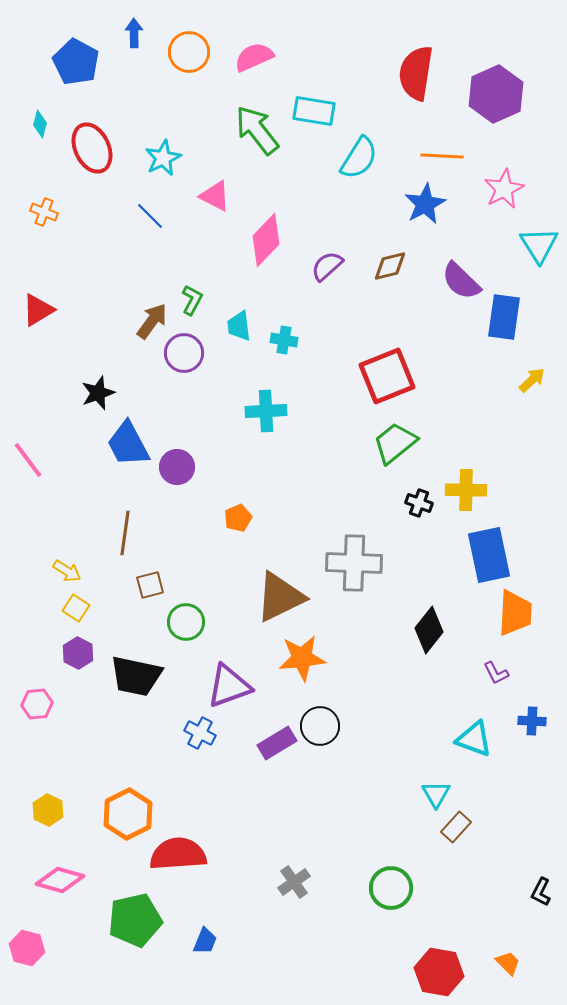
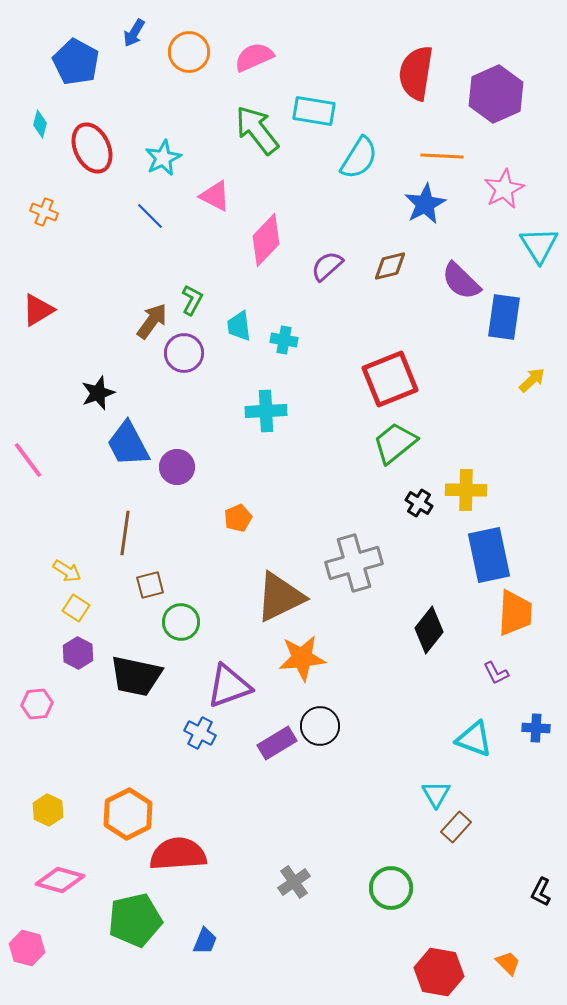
blue arrow at (134, 33): rotated 148 degrees counterclockwise
red square at (387, 376): moved 3 px right, 3 px down
black cross at (419, 503): rotated 12 degrees clockwise
gray cross at (354, 563): rotated 18 degrees counterclockwise
green circle at (186, 622): moved 5 px left
blue cross at (532, 721): moved 4 px right, 7 px down
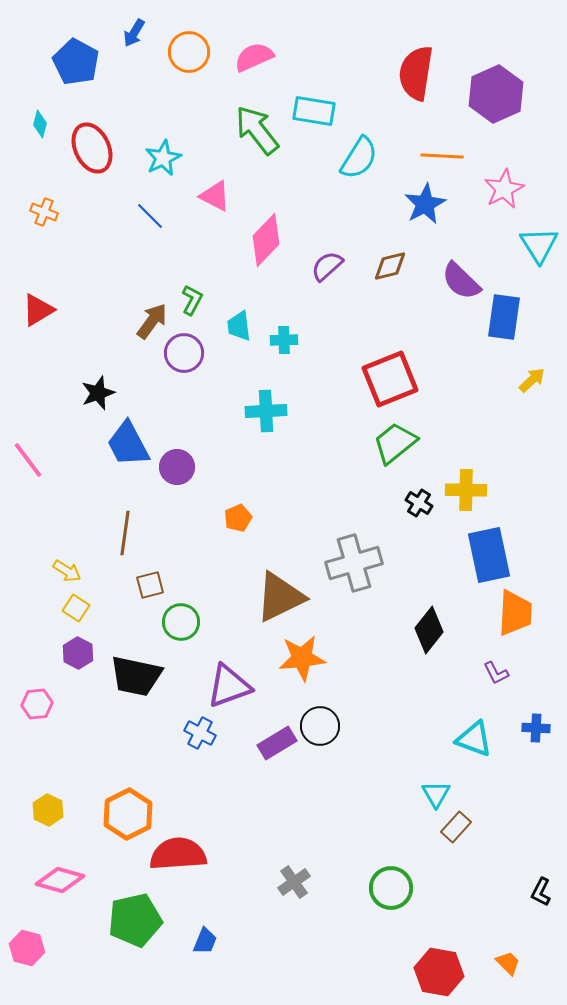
cyan cross at (284, 340): rotated 12 degrees counterclockwise
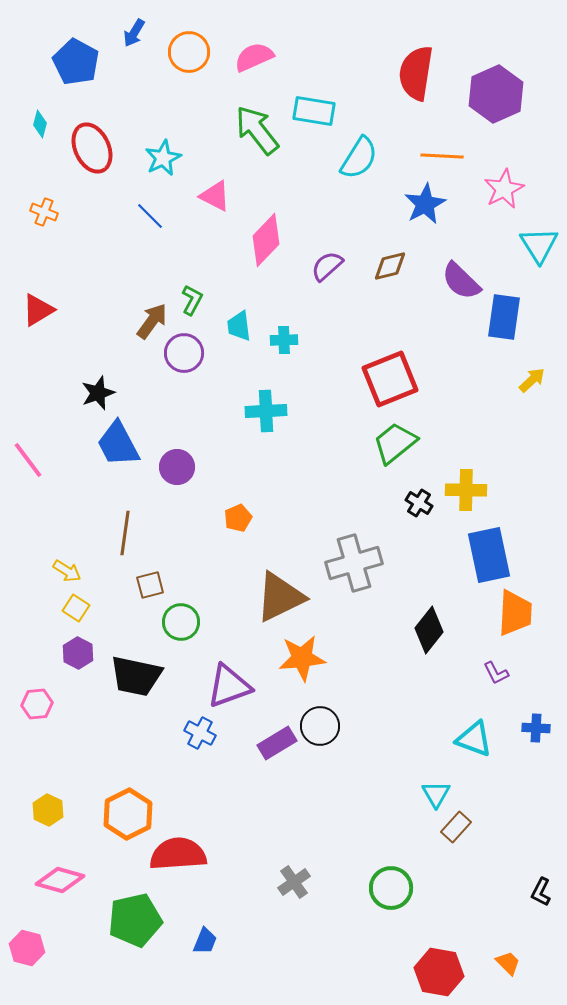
blue trapezoid at (128, 444): moved 10 px left
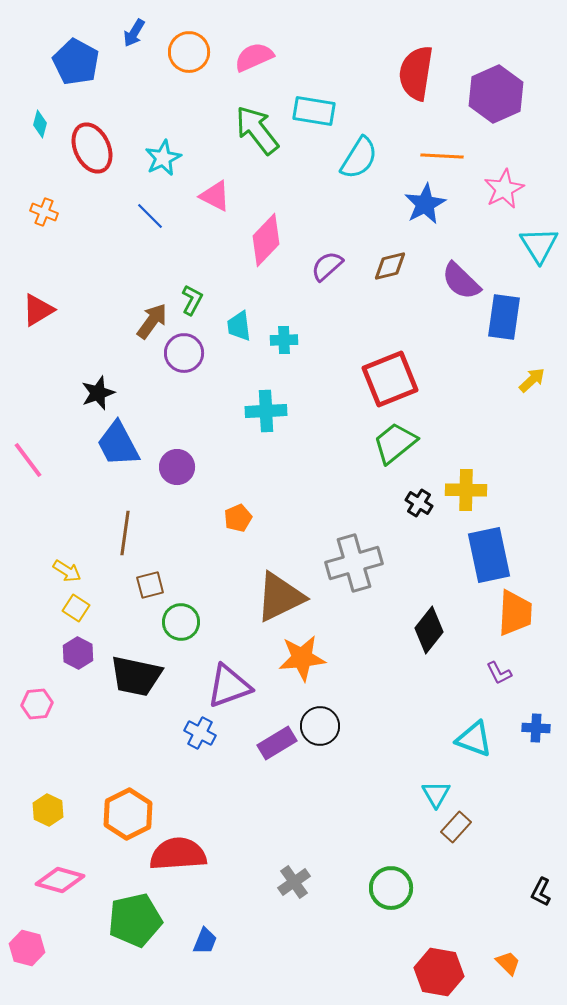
purple L-shape at (496, 673): moved 3 px right
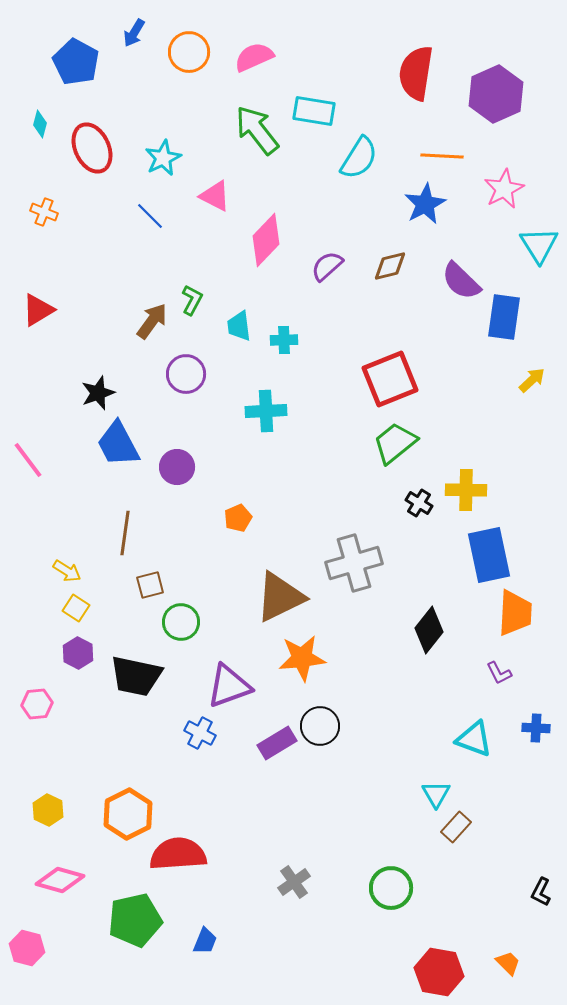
purple circle at (184, 353): moved 2 px right, 21 px down
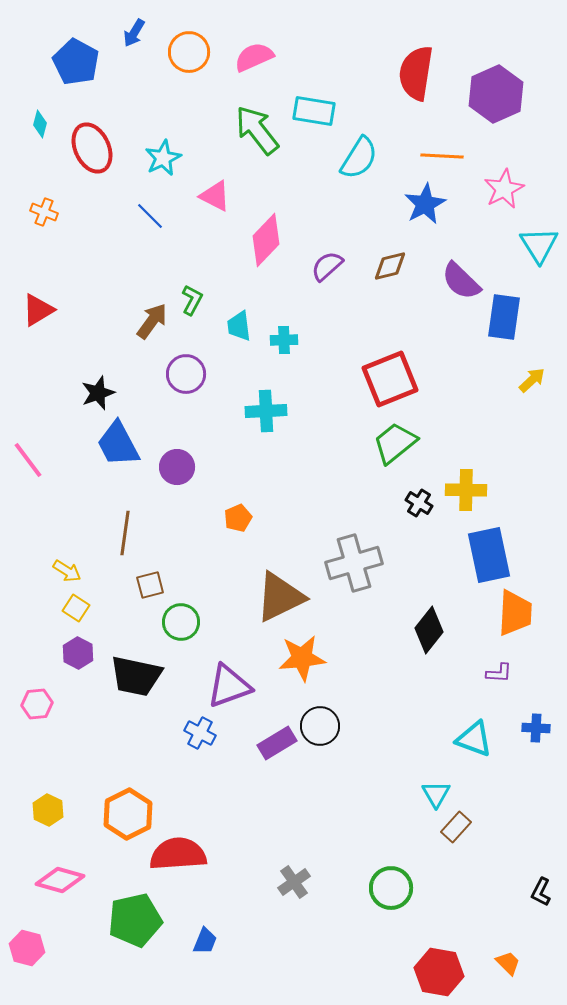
purple L-shape at (499, 673): rotated 60 degrees counterclockwise
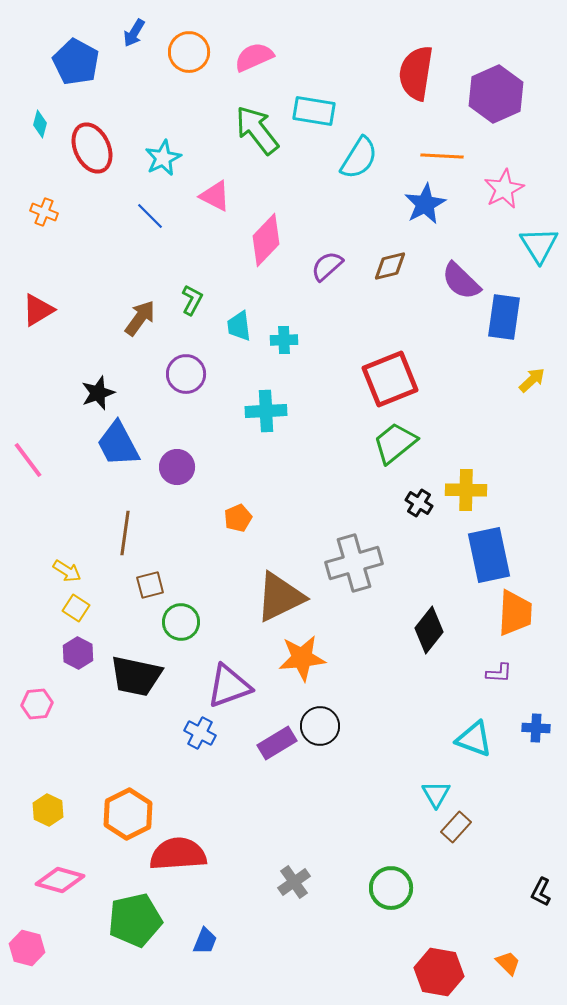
brown arrow at (152, 321): moved 12 px left, 3 px up
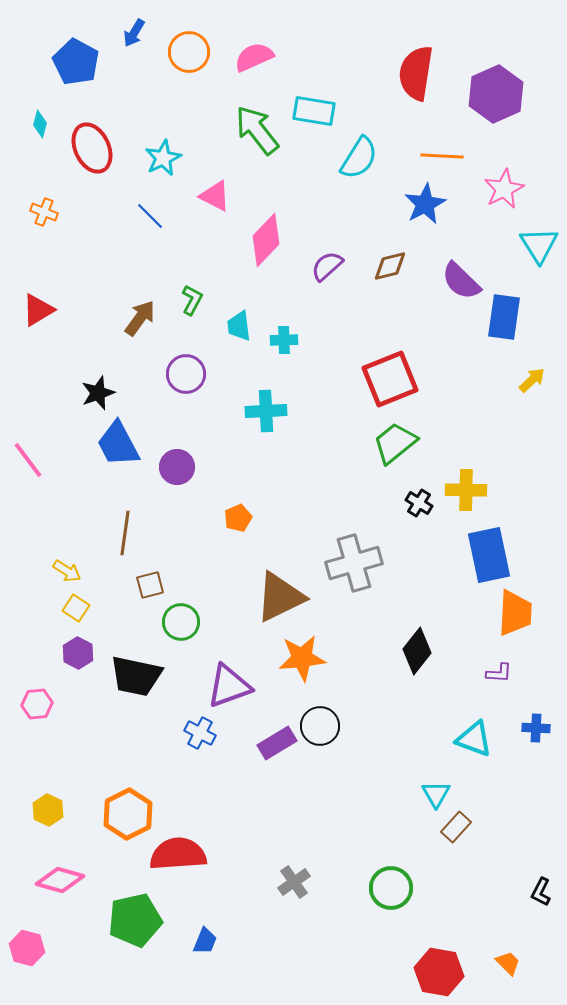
black diamond at (429, 630): moved 12 px left, 21 px down
